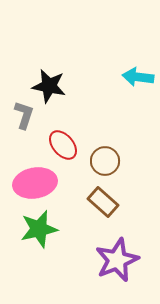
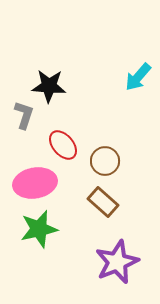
cyan arrow: rotated 56 degrees counterclockwise
black star: rotated 8 degrees counterclockwise
purple star: moved 2 px down
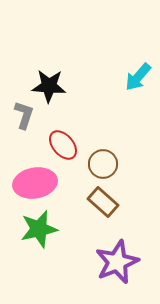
brown circle: moved 2 px left, 3 px down
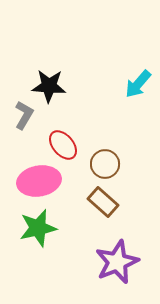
cyan arrow: moved 7 px down
gray L-shape: rotated 12 degrees clockwise
brown circle: moved 2 px right
pink ellipse: moved 4 px right, 2 px up
green star: moved 1 px left, 1 px up
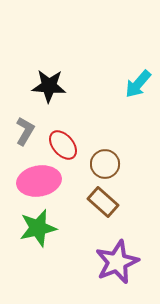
gray L-shape: moved 1 px right, 16 px down
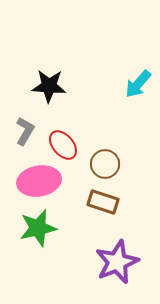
brown rectangle: rotated 24 degrees counterclockwise
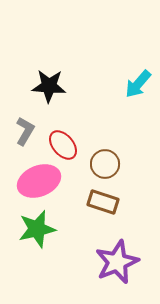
pink ellipse: rotated 12 degrees counterclockwise
green star: moved 1 px left, 1 px down
